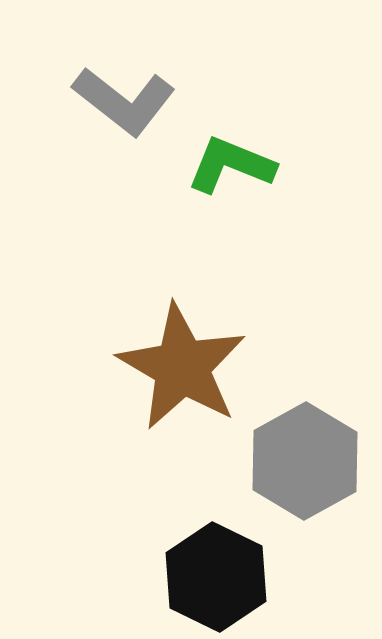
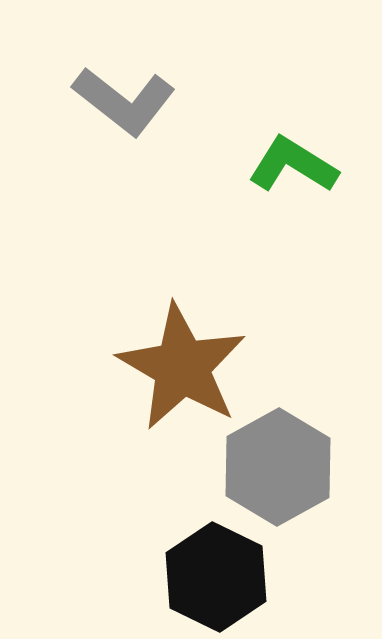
green L-shape: moved 62 px right; rotated 10 degrees clockwise
gray hexagon: moved 27 px left, 6 px down
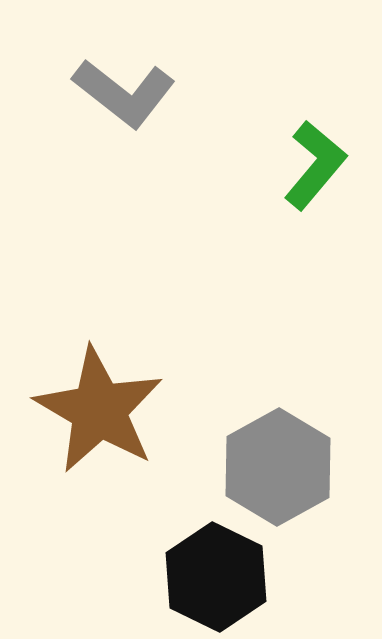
gray L-shape: moved 8 px up
green L-shape: moved 22 px right; rotated 98 degrees clockwise
brown star: moved 83 px left, 43 px down
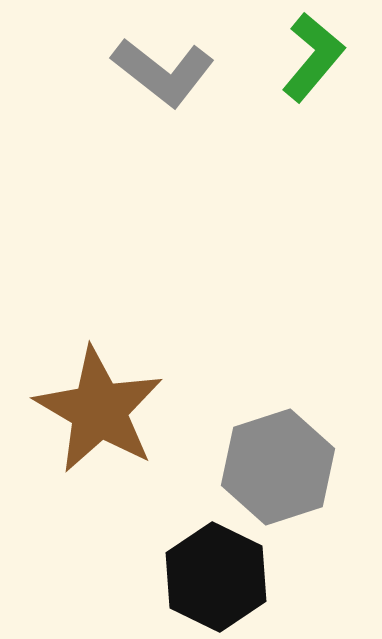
gray L-shape: moved 39 px right, 21 px up
green L-shape: moved 2 px left, 108 px up
gray hexagon: rotated 11 degrees clockwise
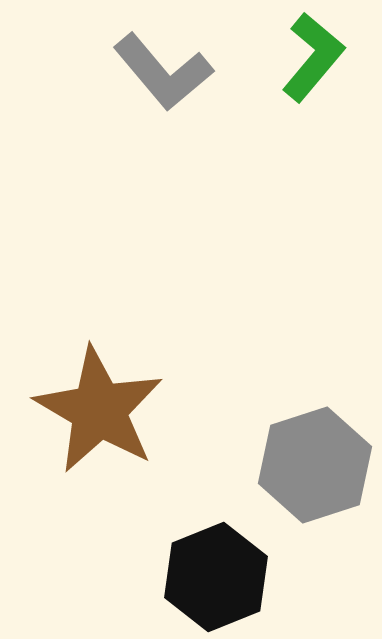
gray L-shape: rotated 12 degrees clockwise
gray hexagon: moved 37 px right, 2 px up
black hexagon: rotated 12 degrees clockwise
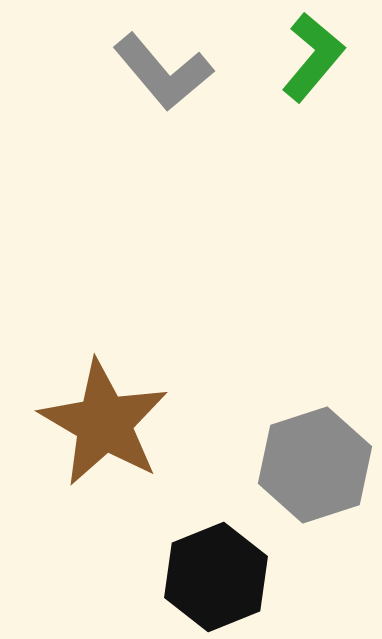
brown star: moved 5 px right, 13 px down
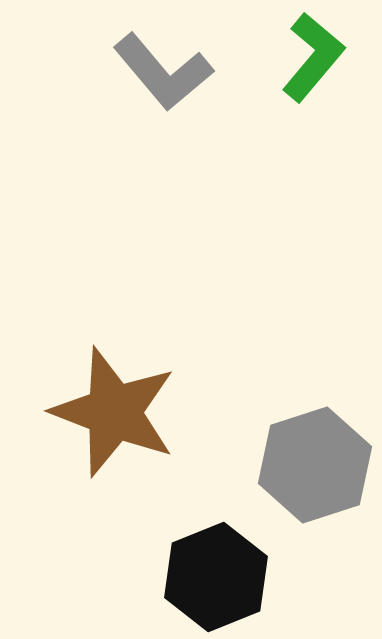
brown star: moved 10 px right, 11 px up; rotated 9 degrees counterclockwise
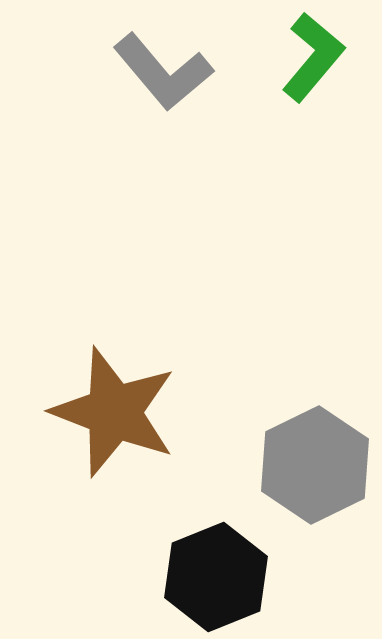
gray hexagon: rotated 8 degrees counterclockwise
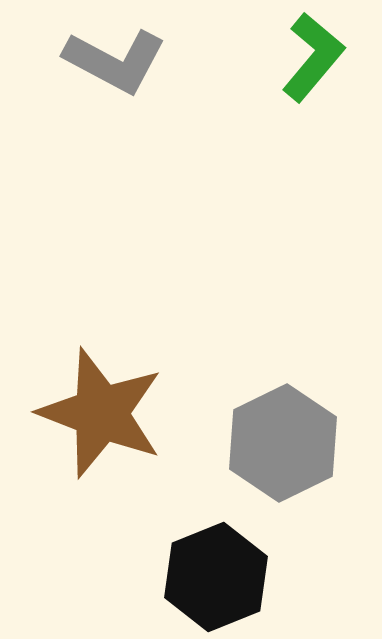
gray L-shape: moved 48 px left, 11 px up; rotated 22 degrees counterclockwise
brown star: moved 13 px left, 1 px down
gray hexagon: moved 32 px left, 22 px up
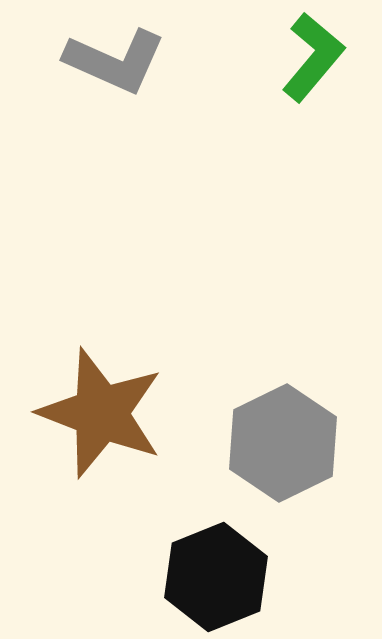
gray L-shape: rotated 4 degrees counterclockwise
